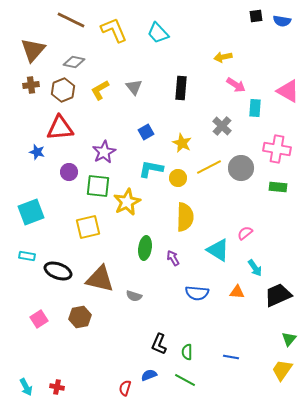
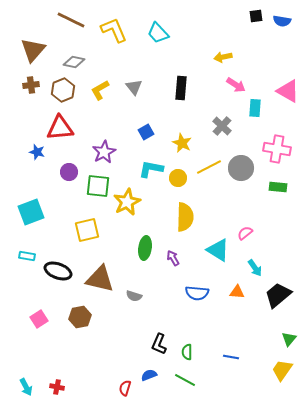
yellow square at (88, 227): moved 1 px left, 3 px down
black trapezoid at (278, 295): rotated 16 degrees counterclockwise
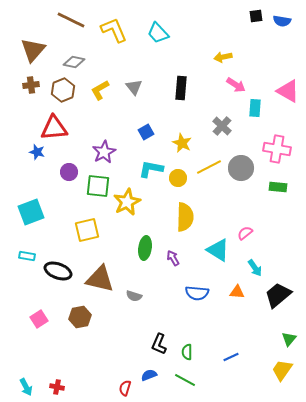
red triangle at (60, 128): moved 6 px left
blue line at (231, 357): rotated 35 degrees counterclockwise
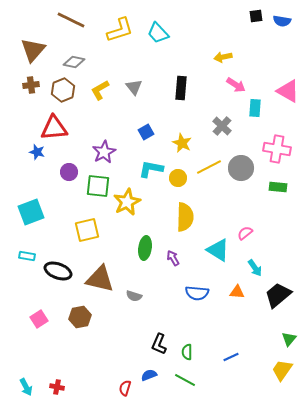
yellow L-shape at (114, 30): moved 6 px right; rotated 96 degrees clockwise
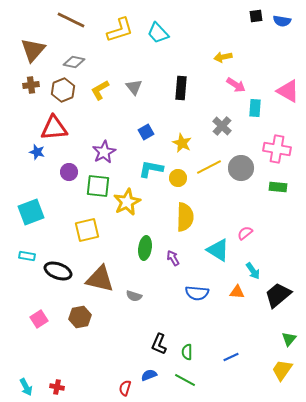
cyan arrow at (255, 268): moved 2 px left, 3 px down
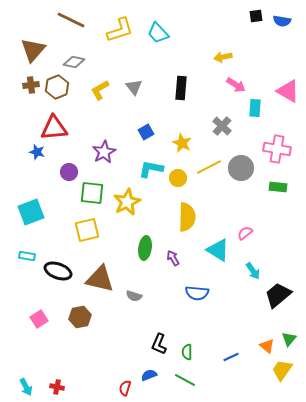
brown hexagon at (63, 90): moved 6 px left, 3 px up
green square at (98, 186): moved 6 px left, 7 px down
yellow semicircle at (185, 217): moved 2 px right
orange triangle at (237, 292): moved 30 px right, 54 px down; rotated 35 degrees clockwise
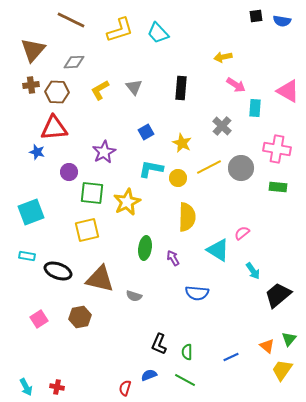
gray diamond at (74, 62): rotated 15 degrees counterclockwise
brown hexagon at (57, 87): moved 5 px down; rotated 25 degrees clockwise
pink semicircle at (245, 233): moved 3 px left
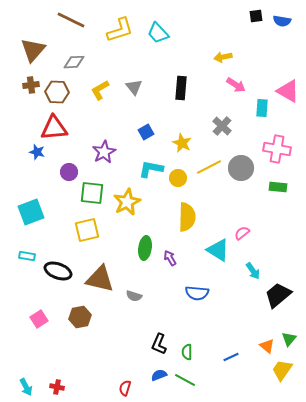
cyan rectangle at (255, 108): moved 7 px right
purple arrow at (173, 258): moved 3 px left
blue semicircle at (149, 375): moved 10 px right
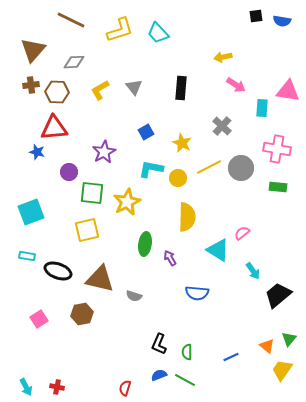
pink triangle at (288, 91): rotated 20 degrees counterclockwise
green ellipse at (145, 248): moved 4 px up
brown hexagon at (80, 317): moved 2 px right, 3 px up
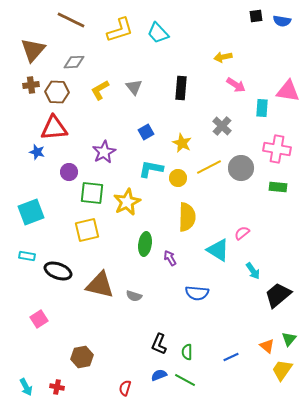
brown triangle at (100, 279): moved 6 px down
brown hexagon at (82, 314): moved 43 px down
